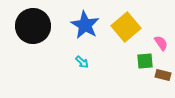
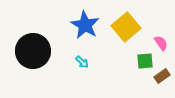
black circle: moved 25 px down
brown rectangle: moved 1 px left, 1 px down; rotated 49 degrees counterclockwise
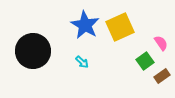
yellow square: moved 6 px left; rotated 16 degrees clockwise
green square: rotated 30 degrees counterclockwise
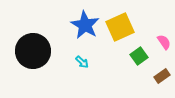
pink semicircle: moved 3 px right, 1 px up
green square: moved 6 px left, 5 px up
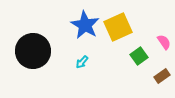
yellow square: moved 2 px left
cyan arrow: rotated 88 degrees clockwise
